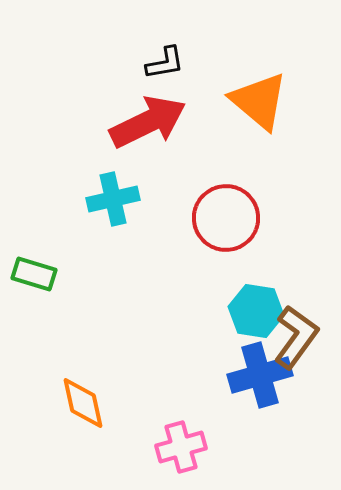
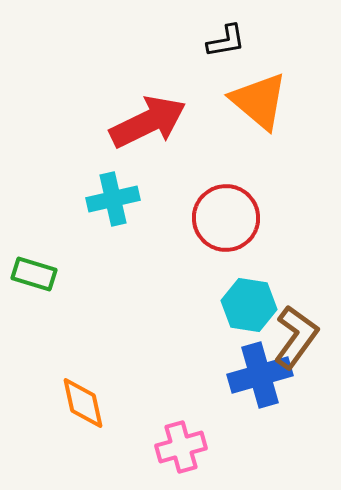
black L-shape: moved 61 px right, 22 px up
cyan hexagon: moved 7 px left, 6 px up
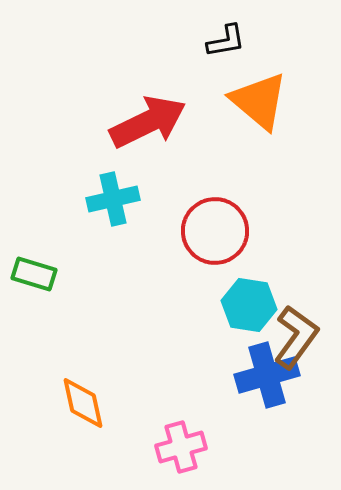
red circle: moved 11 px left, 13 px down
blue cross: moved 7 px right
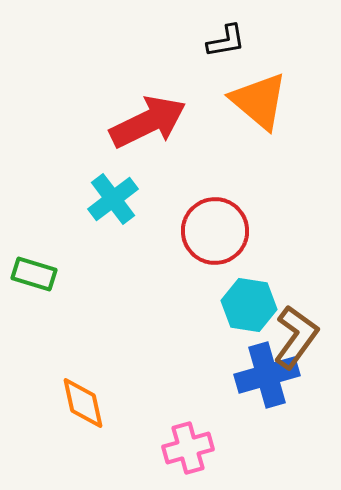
cyan cross: rotated 24 degrees counterclockwise
pink cross: moved 7 px right, 1 px down
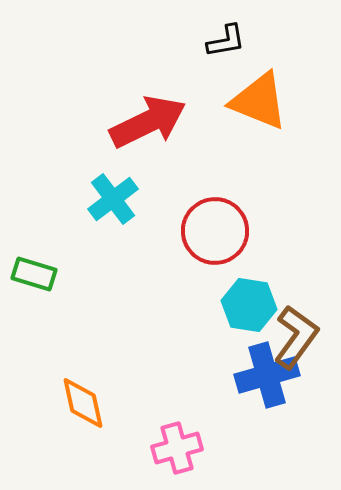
orange triangle: rotated 18 degrees counterclockwise
pink cross: moved 11 px left
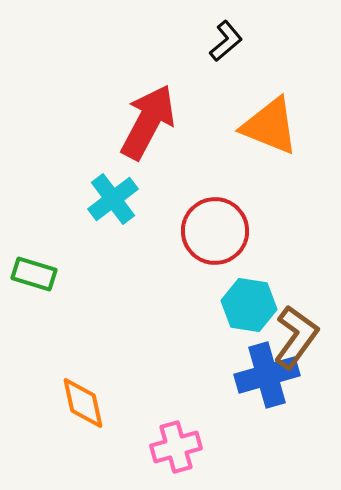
black L-shape: rotated 30 degrees counterclockwise
orange triangle: moved 11 px right, 25 px down
red arrow: rotated 36 degrees counterclockwise
pink cross: moved 1 px left, 1 px up
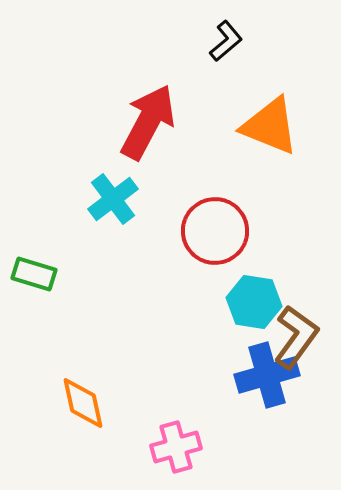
cyan hexagon: moved 5 px right, 3 px up
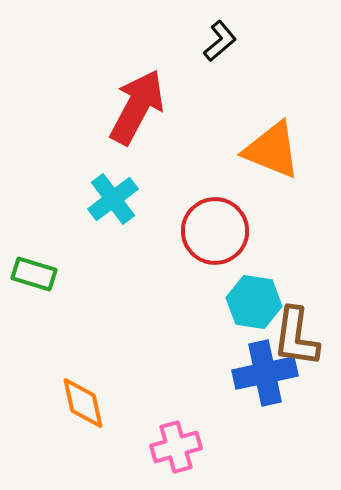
black L-shape: moved 6 px left
red arrow: moved 11 px left, 15 px up
orange triangle: moved 2 px right, 24 px down
brown L-shape: rotated 152 degrees clockwise
blue cross: moved 2 px left, 2 px up; rotated 4 degrees clockwise
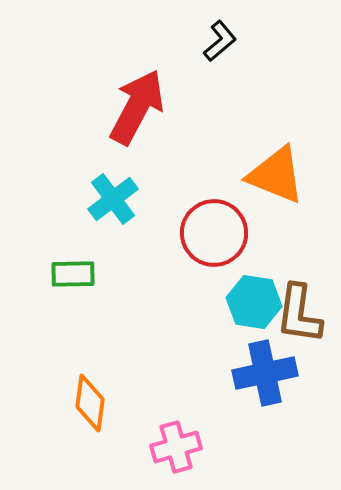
orange triangle: moved 4 px right, 25 px down
red circle: moved 1 px left, 2 px down
green rectangle: moved 39 px right; rotated 18 degrees counterclockwise
brown L-shape: moved 3 px right, 23 px up
orange diamond: moved 7 px right; rotated 20 degrees clockwise
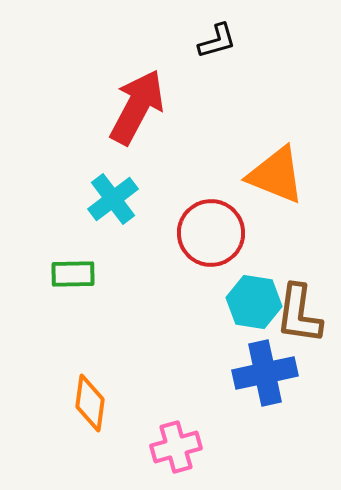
black L-shape: moved 3 px left; rotated 24 degrees clockwise
red circle: moved 3 px left
